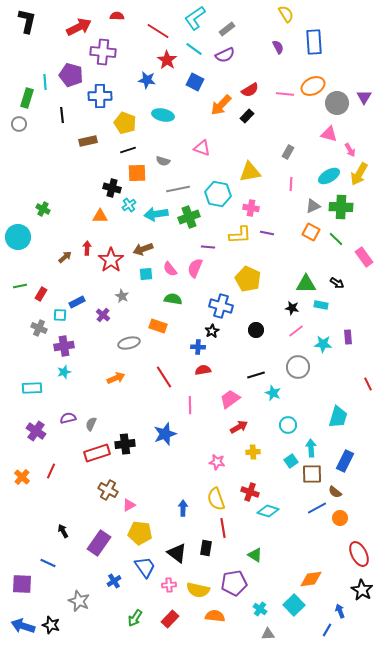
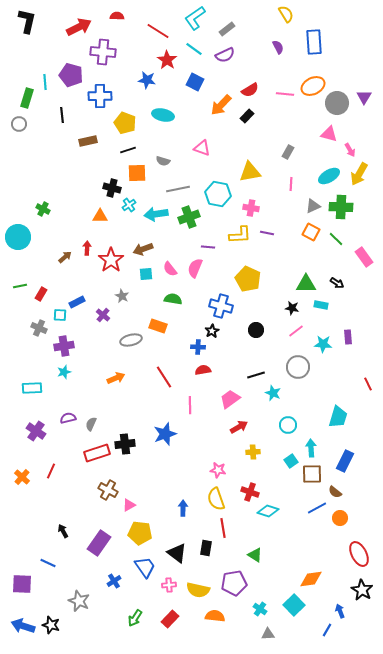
gray ellipse at (129, 343): moved 2 px right, 3 px up
pink star at (217, 462): moved 1 px right, 8 px down
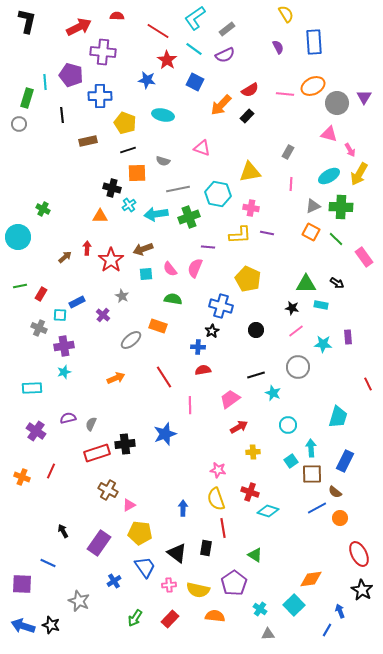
gray ellipse at (131, 340): rotated 25 degrees counterclockwise
orange cross at (22, 477): rotated 21 degrees counterclockwise
purple pentagon at (234, 583): rotated 25 degrees counterclockwise
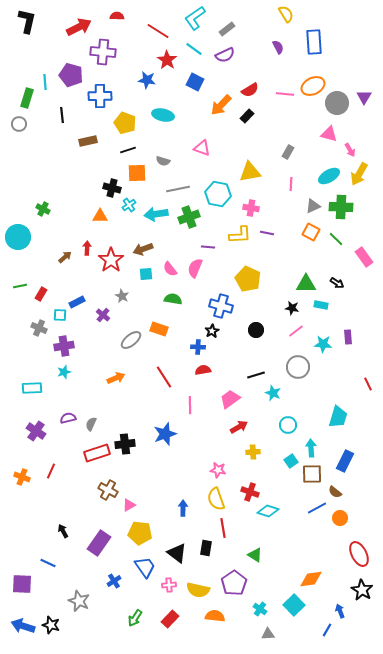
orange rectangle at (158, 326): moved 1 px right, 3 px down
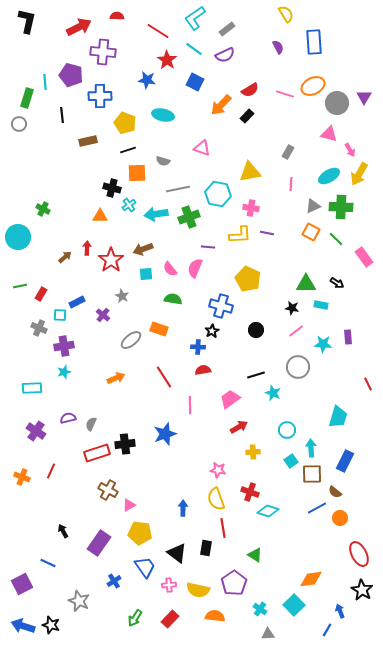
pink line at (285, 94): rotated 12 degrees clockwise
cyan circle at (288, 425): moved 1 px left, 5 px down
purple square at (22, 584): rotated 30 degrees counterclockwise
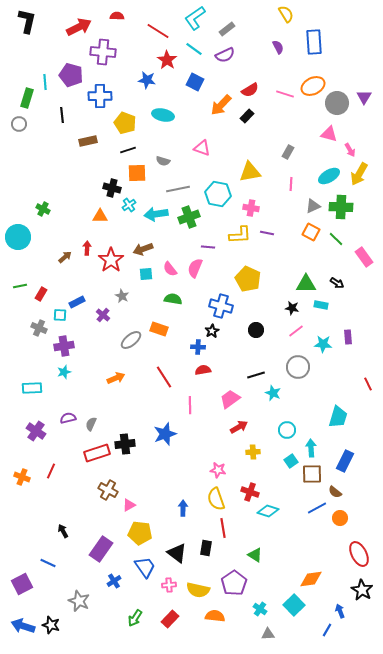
purple rectangle at (99, 543): moved 2 px right, 6 px down
